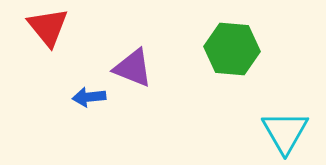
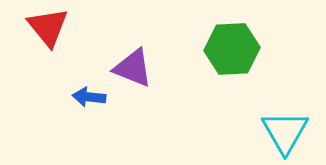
green hexagon: rotated 8 degrees counterclockwise
blue arrow: rotated 12 degrees clockwise
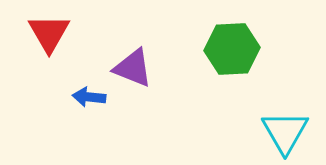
red triangle: moved 1 px right, 6 px down; rotated 9 degrees clockwise
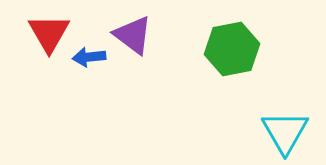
green hexagon: rotated 8 degrees counterclockwise
purple triangle: moved 33 px up; rotated 15 degrees clockwise
blue arrow: moved 40 px up; rotated 12 degrees counterclockwise
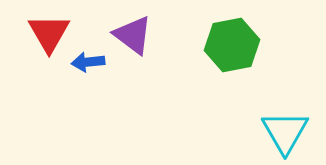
green hexagon: moved 4 px up
blue arrow: moved 1 px left, 5 px down
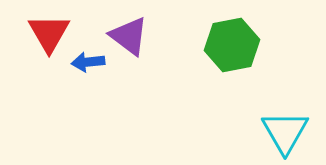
purple triangle: moved 4 px left, 1 px down
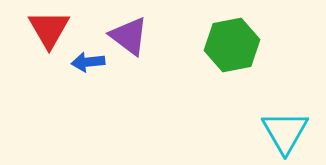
red triangle: moved 4 px up
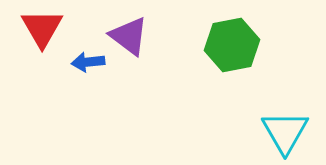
red triangle: moved 7 px left, 1 px up
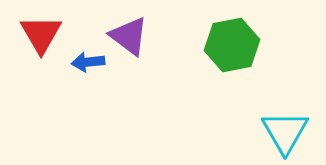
red triangle: moved 1 px left, 6 px down
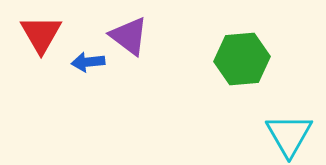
green hexagon: moved 10 px right, 14 px down; rotated 6 degrees clockwise
cyan triangle: moved 4 px right, 3 px down
